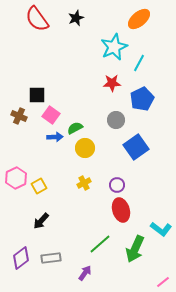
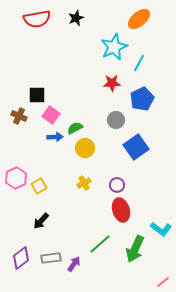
red semicircle: rotated 64 degrees counterclockwise
purple arrow: moved 11 px left, 9 px up
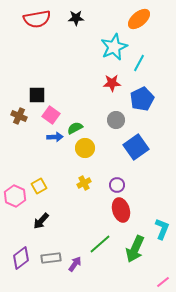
black star: rotated 21 degrees clockwise
pink hexagon: moved 1 px left, 18 px down; rotated 10 degrees counterclockwise
cyan L-shape: moved 1 px right; rotated 105 degrees counterclockwise
purple arrow: moved 1 px right
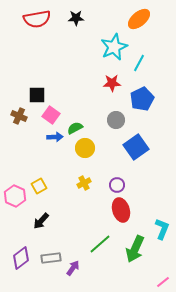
purple arrow: moved 2 px left, 4 px down
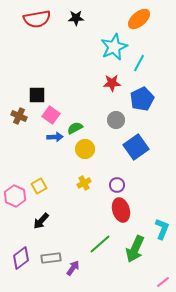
yellow circle: moved 1 px down
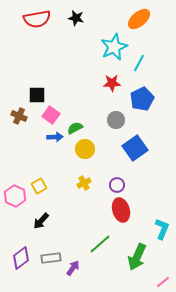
black star: rotated 14 degrees clockwise
blue square: moved 1 px left, 1 px down
green arrow: moved 2 px right, 8 px down
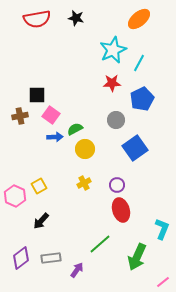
cyan star: moved 1 px left, 3 px down
brown cross: moved 1 px right; rotated 35 degrees counterclockwise
green semicircle: moved 1 px down
purple arrow: moved 4 px right, 2 px down
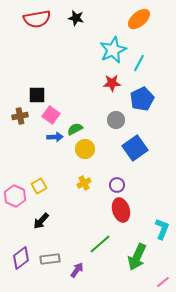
gray rectangle: moved 1 px left, 1 px down
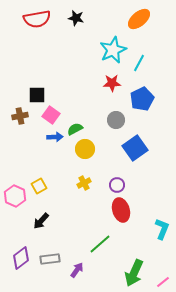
green arrow: moved 3 px left, 16 px down
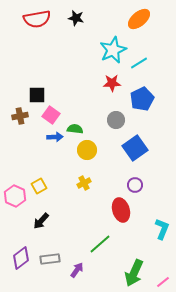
cyan line: rotated 30 degrees clockwise
green semicircle: rotated 35 degrees clockwise
yellow circle: moved 2 px right, 1 px down
purple circle: moved 18 px right
